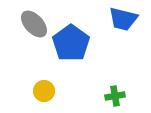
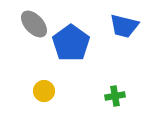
blue trapezoid: moved 1 px right, 7 px down
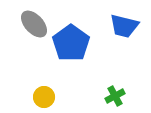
yellow circle: moved 6 px down
green cross: rotated 18 degrees counterclockwise
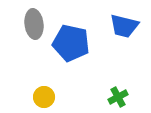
gray ellipse: rotated 36 degrees clockwise
blue pentagon: rotated 24 degrees counterclockwise
green cross: moved 3 px right, 1 px down
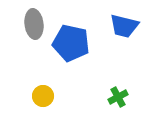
yellow circle: moved 1 px left, 1 px up
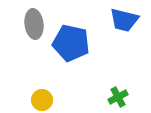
blue trapezoid: moved 6 px up
yellow circle: moved 1 px left, 4 px down
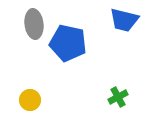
blue pentagon: moved 3 px left
yellow circle: moved 12 px left
